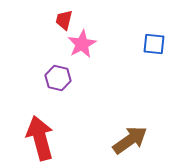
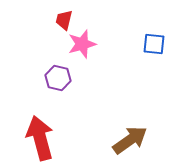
pink star: rotated 12 degrees clockwise
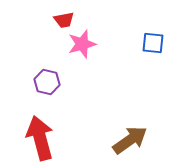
red trapezoid: rotated 115 degrees counterclockwise
blue square: moved 1 px left, 1 px up
purple hexagon: moved 11 px left, 4 px down
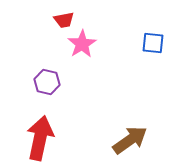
pink star: rotated 16 degrees counterclockwise
red arrow: rotated 27 degrees clockwise
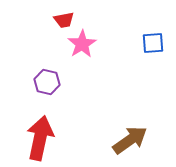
blue square: rotated 10 degrees counterclockwise
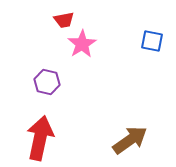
blue square: moved 1 px left, 2 px up; rotated 15 degrees clockwise
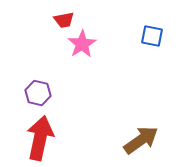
blue square: moved 5 px up
purple hexagon: moved 9 px left, 11 px down
brown arrow: moved 11 px right
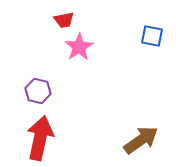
pink star: moved 3 px left, 3 px down
purple hexagon: moved 2 px up
